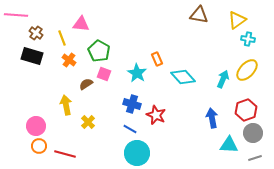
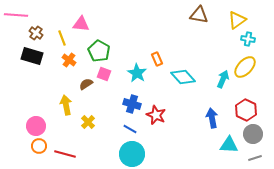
yellow ellipse: moved 2 px left, 3 px up
red hexagon: rotated 15 degrees counterclockwise
gray circle: moved 1 px down
cyan circle: moved 5 px left, 1 px down
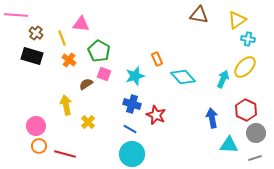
cyan star: moved 2 px left, 3 px down; rotated 24 degrees clockwise
gray circle: moved 3 px right, 1 px up
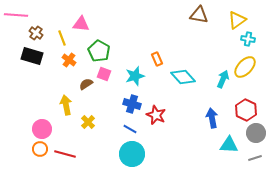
pink circle: moved 6 px right, 3 px down
orange circle: moved 1 px right, 3 px down
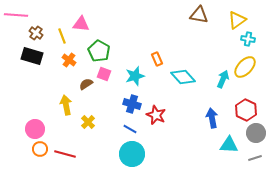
yellow line: moved 2 px up
pink circle: moved 7 px left
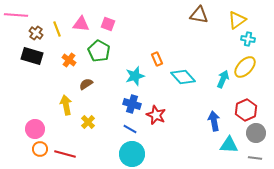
yellow line: moved 5 px left, 7 px up
pink square: moved 4 px right, 50 px up
red hexagon: rotated 10 degrees clockwise
blue arrow: moved 2 px right, 3 px down
gray line: rotated 24 degrees clockwise
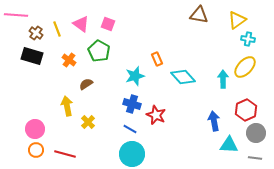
pink triangle: rotated 30 degrees clockwise
cyan arrow: rotated 24 degrees counterclockwise
yellow arrow: moved 1 px right, 1 px down
orange circle: moved 4 px left, 1 px down
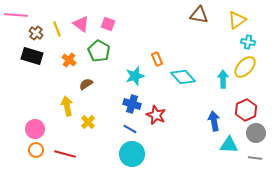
cyan cross: moved 3 px down
